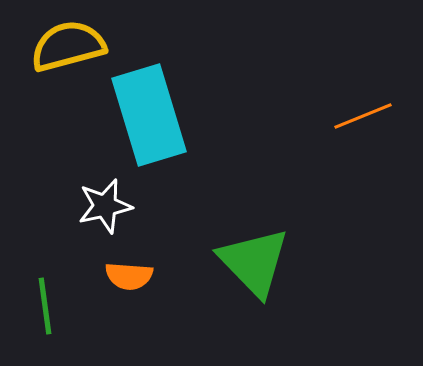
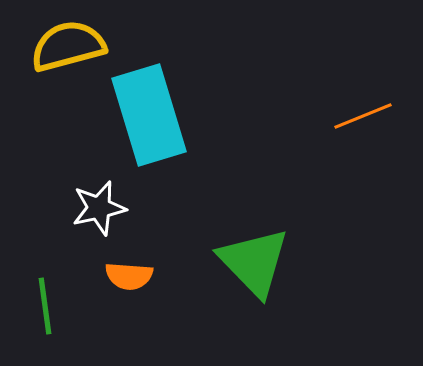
white star: moved 6 px left, 2 px down
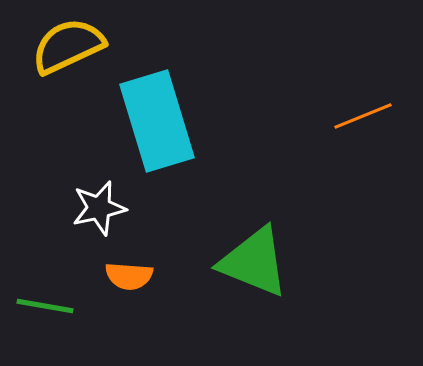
yellow semicircle: rotated 10 degrees counterclockwise
cyan rectangle: moved 8 px right, 6 px down
green triangle: rotated 24 degrees counterclockwise
green line: rotated 72 degrees counterclockwise
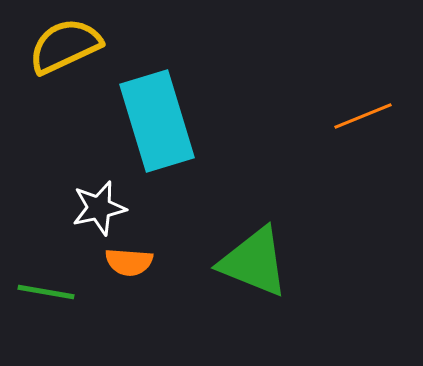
yellow semicircle: moved 3 px left
orange semicircle: moved 14 px up
green line: moved 1 px right, 14 px up
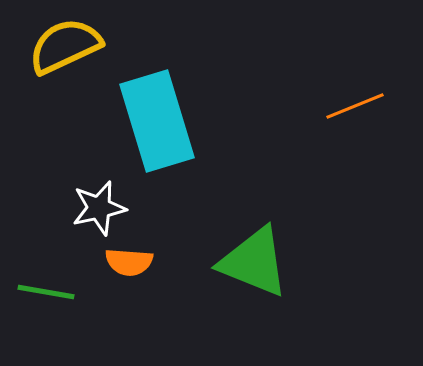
orange line: moved 8 px left, 10 px up
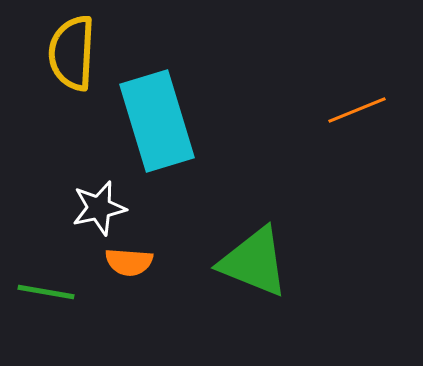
yellow semicircle: moved 7 px right, 7 px down; rotated 62 degrees counterclockwise
orange line: moved 2 px right, 4 px down
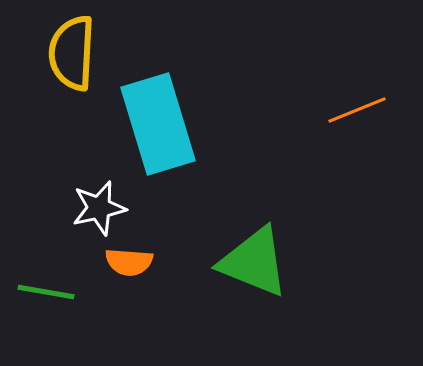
cyan rectangle: moved 1 px right, 3 px down
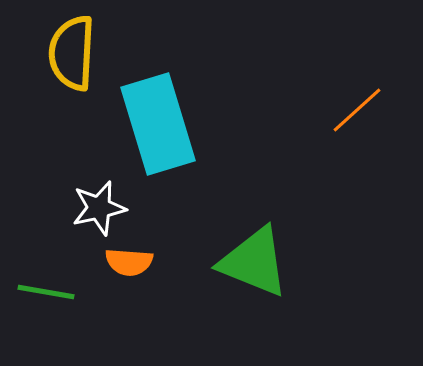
orange line: rotated 20 degrees counterclockwise
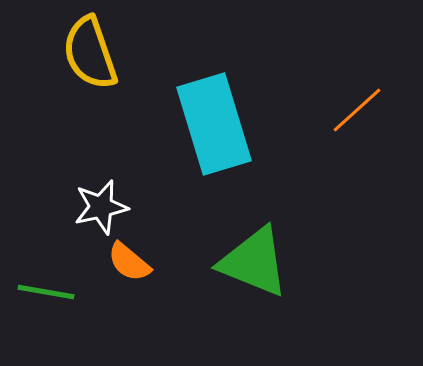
yellow semicircle: moved 18 px right; rotated 22 degrees counterclockwise
cyan rectangle: moved 56 px right
white star: moved 2 px right, 1 px up
orange semicircle: rotated 36 degrees clockwise
